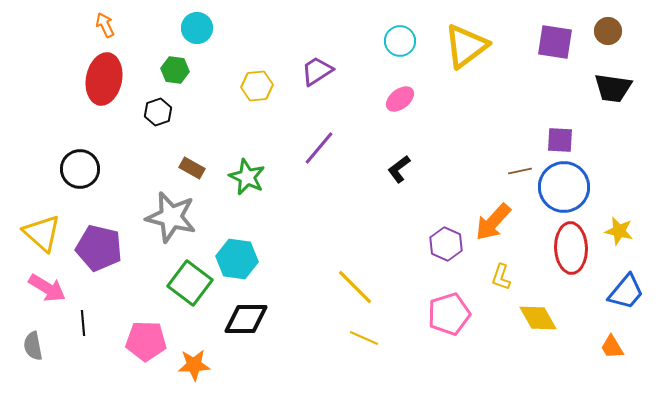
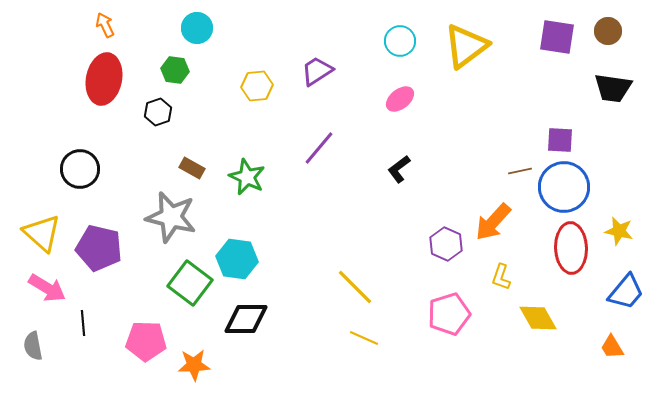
purple square at (555, 42): moved 2 px right, 5 px up
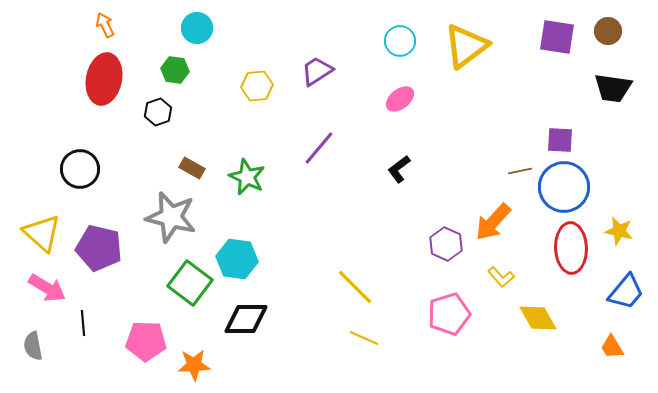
yellow L-shape at (501, 277): rotated 60 degrees counterclockwise
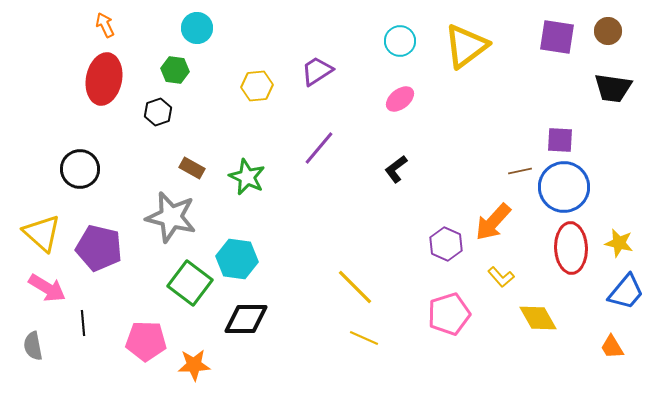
black L-shape at (399, 169): moved 3 px left
yellow star at (619, 231): moved 12 px down
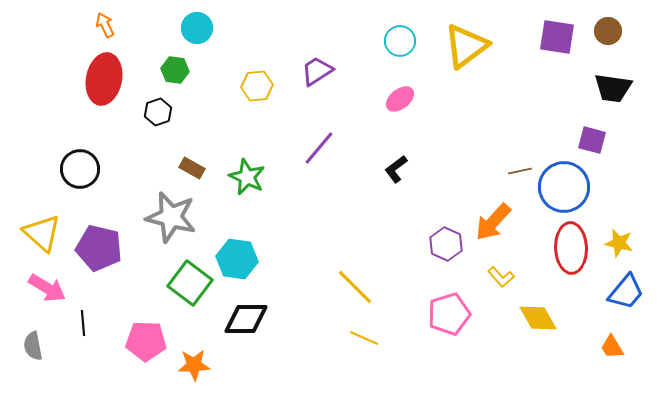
purple square at (560, 140): moved 32 px right; rotated 12 degrees clockwise
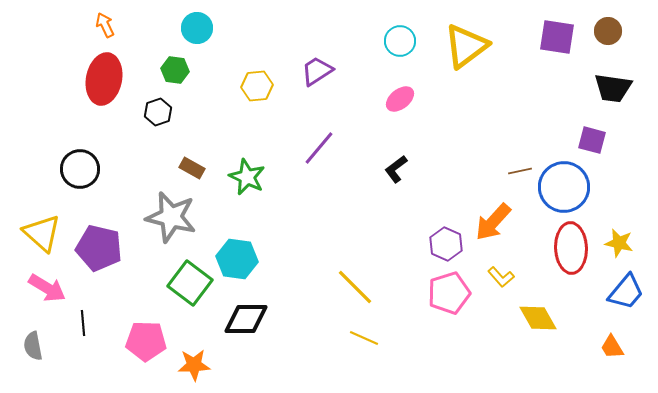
pink pentagon at (449, 314): moved 21 px up
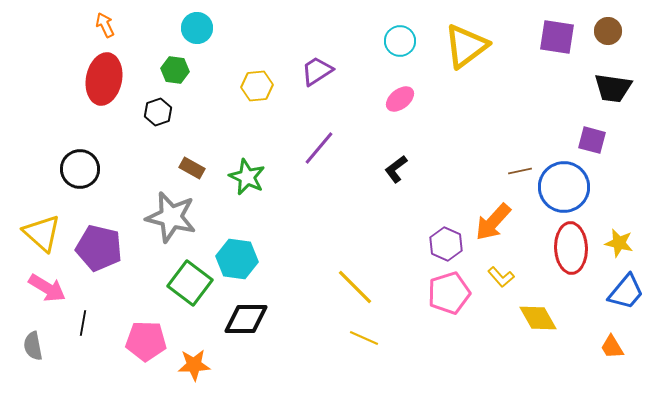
black line at (83, 323): rotated 15 degrees clockwise
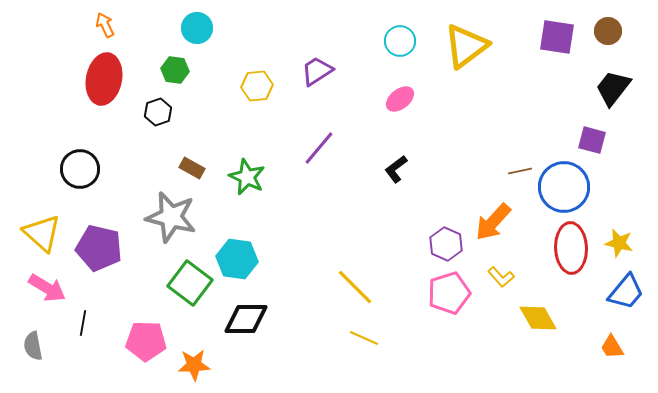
black trapezoid at (613, 88): rotated 120 degrees clockwise
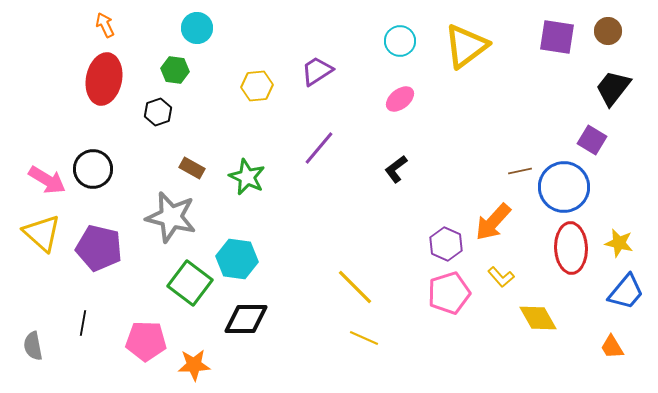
purple square at (592, 140): rotated 16 degrees clockwise
black circle at (80, 169): moved 13 px right
pink arrow at (47, 288): moved 108 px up
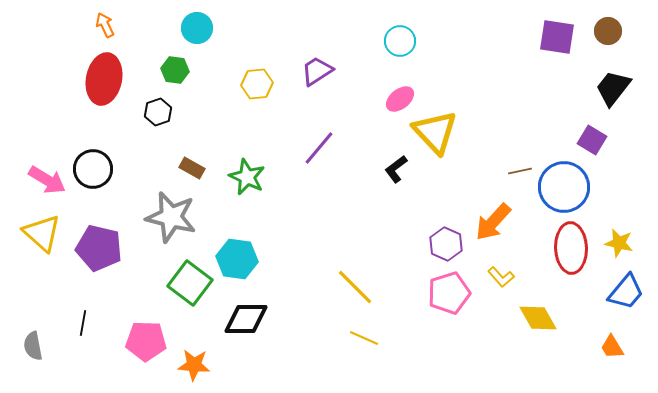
yellow triangle at (466, 46): moved 31 px left, 86 px down; rotated 36 degrees counterclockwise
yellow hexagon at (257, 86): moved 2 px up
orange star at (194, 365): rotated 8 degrees clockwise
